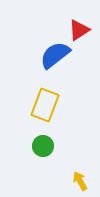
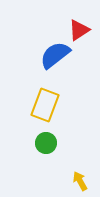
green circle: moved 3 px right, 3 px up
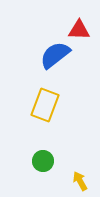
red triangle: rotated 35 degrees clockwise
green circle: moved 3 px left, 18 px down
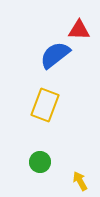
green circle: moved 3 px left, 1 px down
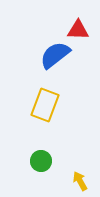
red triangle: moved 1 px left
green circle: moved 1 px right, 1 px up
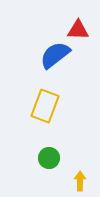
yellow rectangle: moved 1 px down
green circle: moved 8 px right, 3 px up
yellow arrow: rotated 30 degrees clockwise
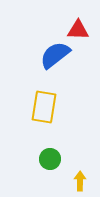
yellow rectangle: moved 1 px left, 1 px down; rotated 12 degrees counterclockwise
green circle: moved 1 px right, 1 px down
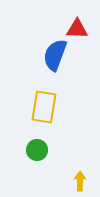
red triangle: moved 1 px left, 1 px up
blue semicircle: rotated 32 degrees counterclockwise
green circle: moved 13 px left, 9 px up
